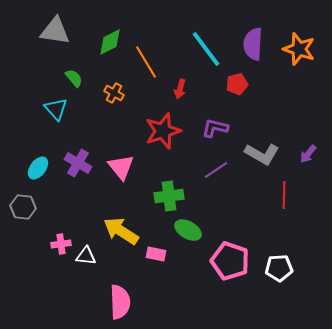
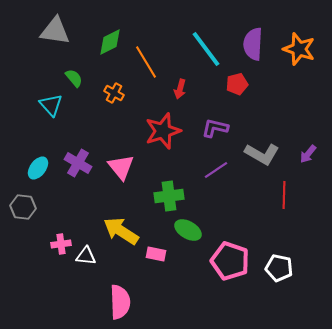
cyan triangle: moved 5 px left, 4 px up
white pentagon: rotated 16 degrees clockwise
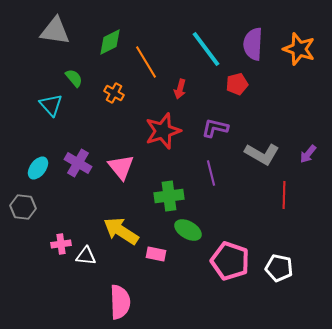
purple line: moved 5 px left, 3 px down; rotated 70 degrees counterclockwise
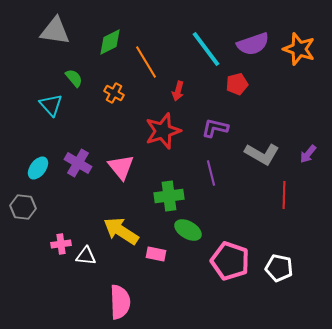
purple semicircle: rotated 112 degrees counterclockwise
red arrow: moved 2 px left, 2 px down
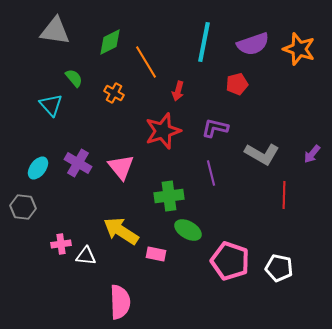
cyan line: moved 2 px left, 7 px up; rotated 48 degrees clockwise
purple arrow: moved 4 px right
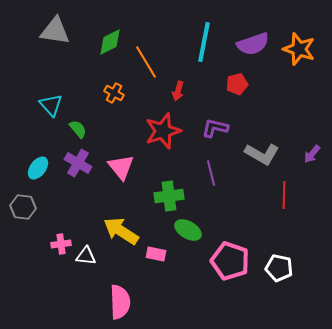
green semicircle: moved 4 px right, 51 px down
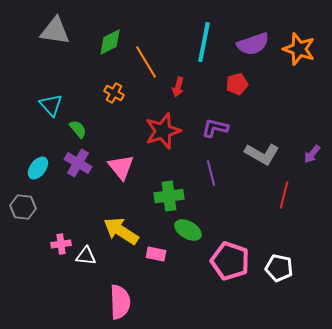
red arrow: moved 4 px up
red line: rotated 12 degrees clockwise
